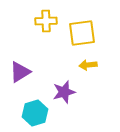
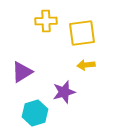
yellow arrow: moved 2 px left
purple triangle: moved 2 px right
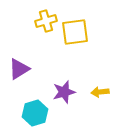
yellow cross: rotated 15 degrees counterclockwise
yellow square: moved 7 px left, 1 px up
yellow arrow: moved 14 px right, 27 px down
purple triangle: moved 3 px left, 3 px up
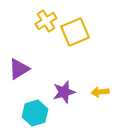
yellow cross: rotated 15 degrees counterclockwise
yellow square: rotated 16 degrees counterclockwise
